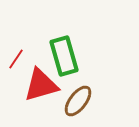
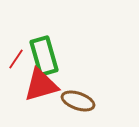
green rectangle: moved 20 px left
brown ellipse: rotated 72 degrees clockwise
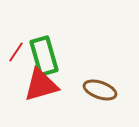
red line: moved 7 px up
brown ellipse: moved 22 px right, 11 px up
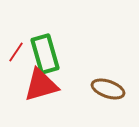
green rectangle: moved 1 px right, 2 px up
brown ellipse: moved 8 px right, 1 px up
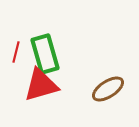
red line: rotated 20 degrees counterclockwise
brown ellipse: rotated 52 degrees counterclockwise
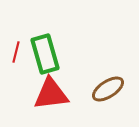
red triangle: moved 10 px right, 9 px down; rotated 9 degrees clockwise
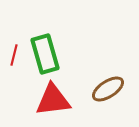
red line: moved 2 px left, 3 px down
red triangle: moved 2 px right, 6 px down
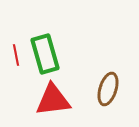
red line: moved 2 px right; rotated 25 degrees counterclockwise
brown ellipse: rotated 40 degrees counterclockwise
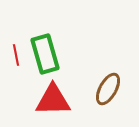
brown ellipse: rotated 12 degrees clockwise
red triangle: rotated 6 degrees clockwise
